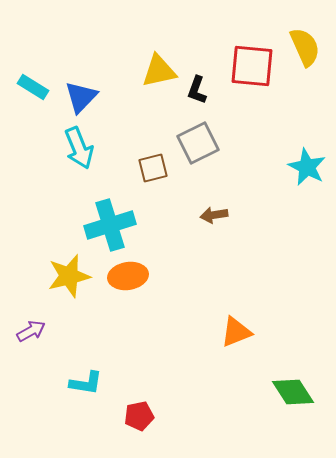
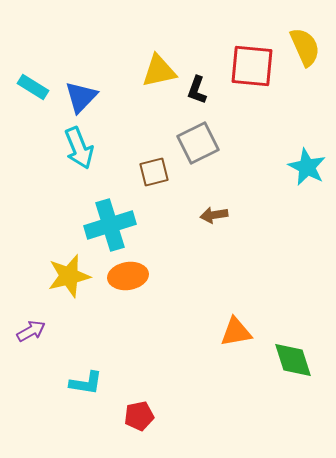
brown square: moved 1 px right, 4 px down
orange triangle: rotated 12 degrees clockwise
green diamond: moved 32 px up; rotated 15 degrees clockwise
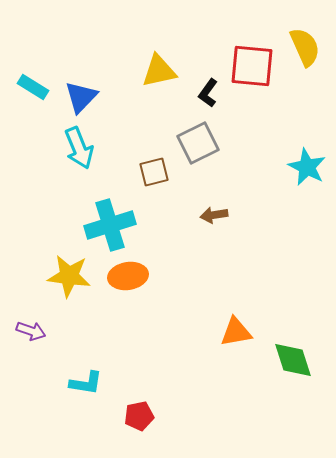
black L-shape: moved 11 px right, 3 px down; rotated 16 degrees clockwise
yellow star: rotated 21 degrees clockwise
purple arrow: rotated 48 degrees clockwise
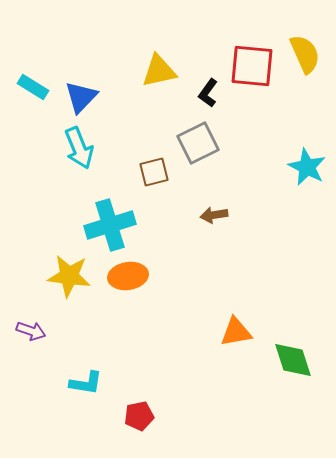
yellow semicircle: moved 7 px down
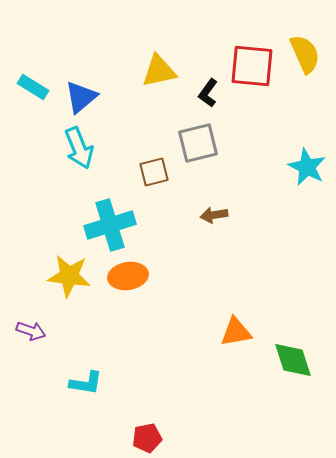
blue triangle: rotated 6 degrees clockwise
gray square: rotated 12 degrees clockwise
red pentagon: moved 8 px right, 22 px down
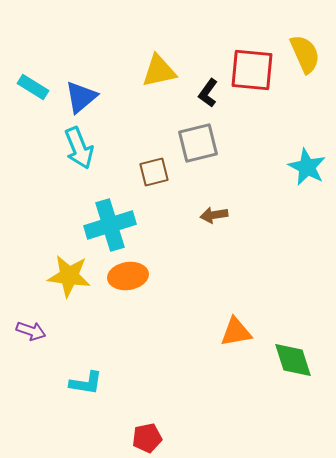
red square: moved 4 px down
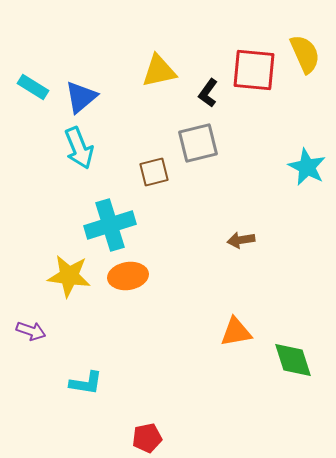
red square: moved 2 px right
brown arrow: moved 27 px right, 25 px down
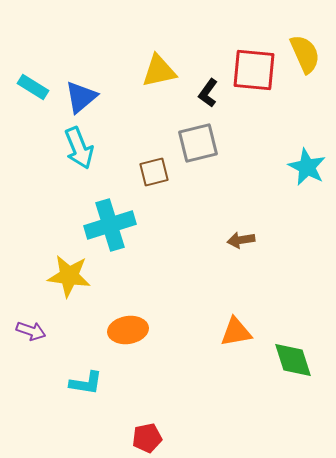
orange ellipse: moved 54 px down
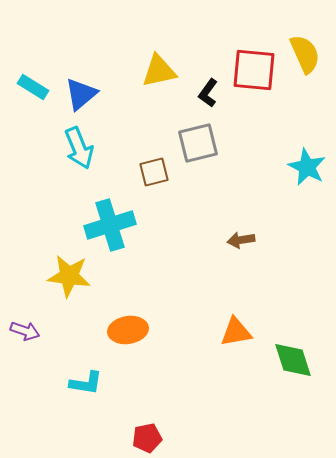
blue triangle: moved 3 px up
purple arrow: moved 6 px left
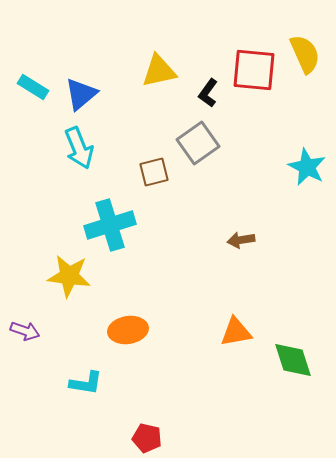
gray square: rotated 21 degrees counterclockwise
red pentagon: rotated 24 degrees clockwise
